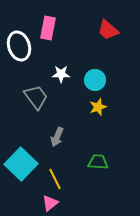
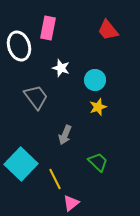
red trapezoid: rotated 10 degrees clockwise
white star: moved 6 px up; rotated 18 degrees clockwise
gray arrow: moved 8 px right, 2 px up
green trapezoid: rotated 40 degrees clockwise
pink triangle: moved 21 px right
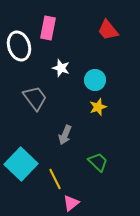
gray trapezoid: moved 1 px left, 1 px down
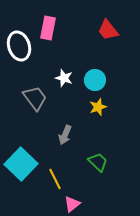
white star: moved 3 px right, 10 px down
pink triangle: moved 1 px right, 1 px down
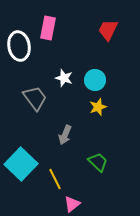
red trapezoid: rotated 65 degrees clockwise
white ellipse: rotated 8 degrees clockwise
